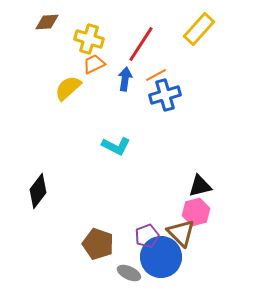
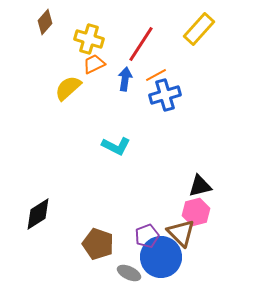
brown diamond: moved 2 px left; rotated 45 degrees counterclockwise
black diamond: moved 23 px down; rotated 20 degrees clockwise
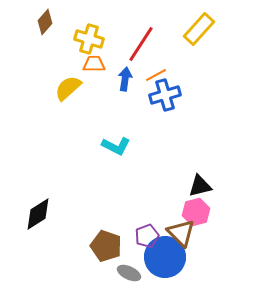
orange trapezoid: rotated 25 degrees clockwise
brown pentagon: moved 8 px right, 2 px down
blue circle: moved 4 px right
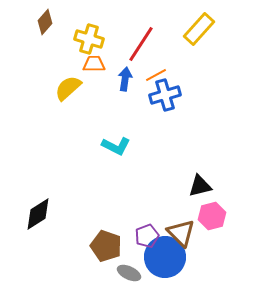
pink hexagon: moved 16 px right, 4 px down
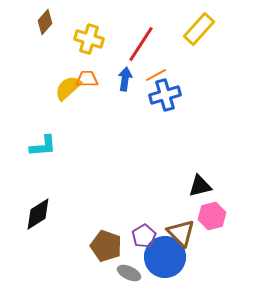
orange trapezoid: moved 7 px left, 15 px down
cyan L-shape: moved 73 px left; rotated 32 degrees counterclockwise
purple pentagon: moved 3 px left; rotated 10 degrees counterclockwise
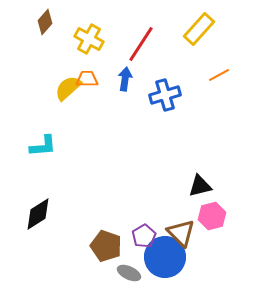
yellow cross: rotated 12 degrees clockwise
orange line: moved 63 px right
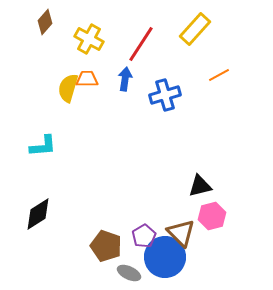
yellow rectangle: moved 4 px left
yellow semicircle: rotated 32 degrees counterclockwise
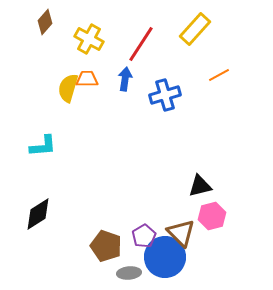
gray ellipse: rotated 30 degrees counterclockwise
